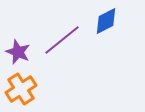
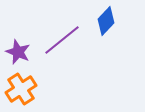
blue diamond: rotated 20 degrees counterclockwise
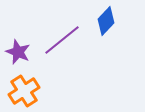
orange cross: moved 3 px right, 2 px down
